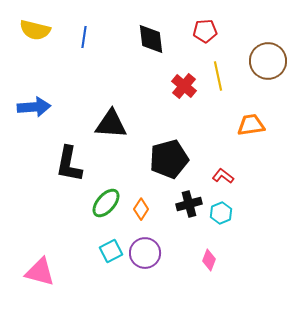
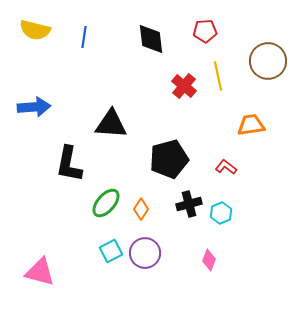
red L-shape: moved 3 px right, 9 px up
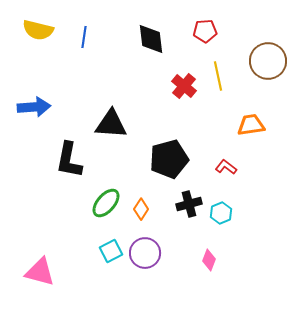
yellow semicircle: moved 3 px right
black L-shape: moved 4 px up
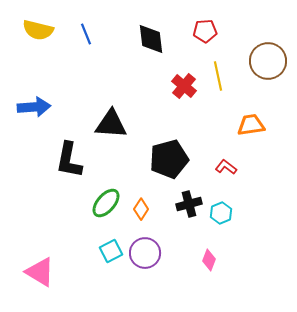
blue line: moved 2 px right, 3 px up; rotated 30 degrees counterclockwise
pink triangle: rotated 16 degrees clockwise
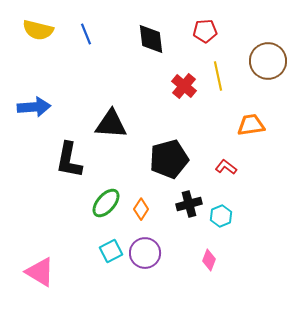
cyan hexagon: moved 3 px down
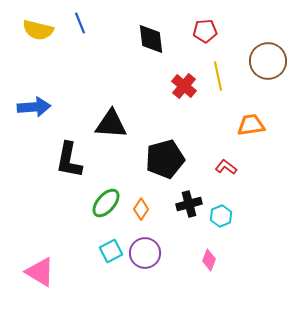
blue line: moved 6 px left, 11 px up
black pentagon: moved 4 px left
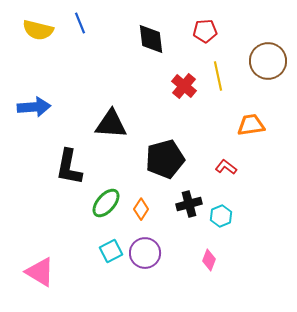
black L-shape: moved 7 px down
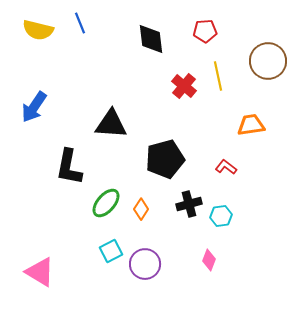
blue arrow: rotated 128 degrees clockwise
cyan hexagon: rotated 15 degrees clockwise
purple circle: moved 11 px down
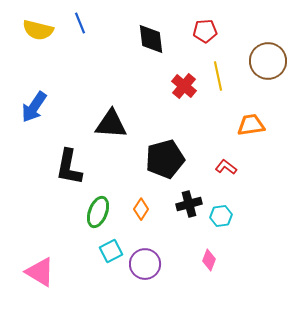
green ellipse: moved 8 px left, 9 px down; rotated 20 degrees counterclockwise
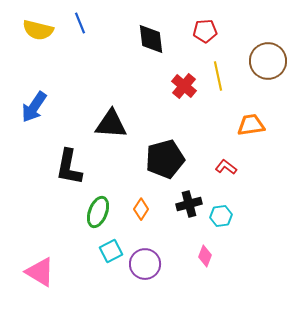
pink diamond: moved 4 px left, 4 px up
